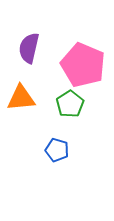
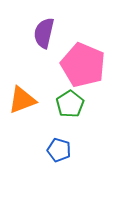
purple semicircle: moved 15 px right, 15 px up
orange triangle: moved 1 px right, 2 px down; rotated 16 degrees counterclockwise
blue pentagon: moved 2 px right
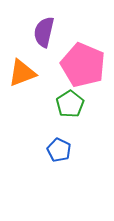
purple semicircle: moved 1 px up
orange triangle: moved 27 px up
blue pentagon: rotated 10 degrees clockwise
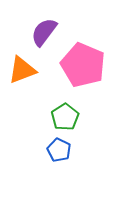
purple semicircle: rotated 24 degrees clockwise
orange triangle: moved 3 px up
green pentagon: moved 5 px left, 13 px down
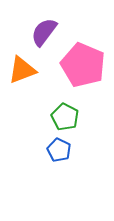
green pentagon: rotated 12 degrees counterclockwise
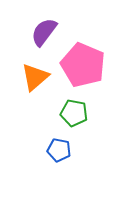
orange triangle: moved 13 px right, 7 px down; rotated 20 degrees counterclockwise
green pentagon: moved 9 px right, 4 px up; rotated 16 degrees counterclockwise
blue pentagon: rotated 15 degrees counterclockwise
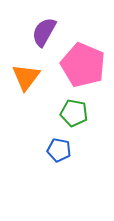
purple semicircle: rotated 8 degrees counterclockwise
orange triangle: moved 9 px left; rotated 12 degrees counterclockwise
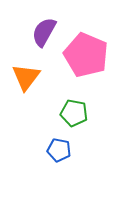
pink pentagon: moved 3 px right, 10 px up
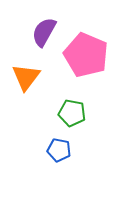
green pentagon: moved 2 px left
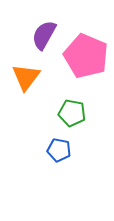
purple semicircle: moved 3 px down
pink pentagon: moved 1 px down
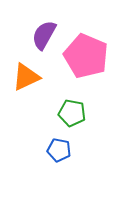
orange triangle: rotated 28 degrees clockwise
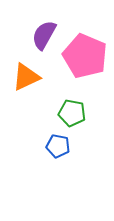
pink pentagon: moved 1 px left
blue pentagon: moved 1 px left, 4 px up
